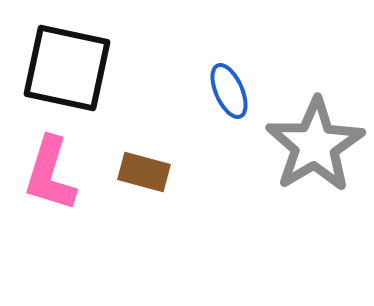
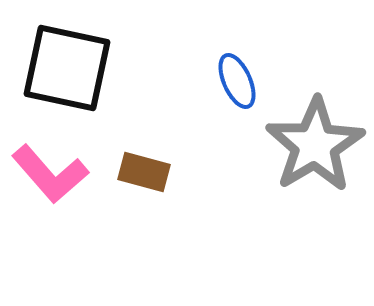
blue ellipse: moved 8 px right, 10 px up
pink L-shape: rotated 58 degrees counterclockwise
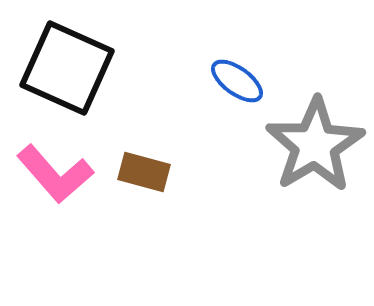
black square: rotated 12 degrees clockwise
blue ellipse: rotated 30 degrees counterclockwise
pink L-shape: moved 5 px right
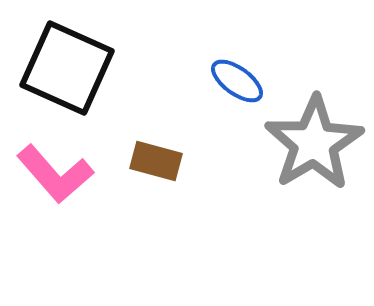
gray star: moved 1 px left, 2 px up
brown rectangle: moved 12 px right, 11 px up
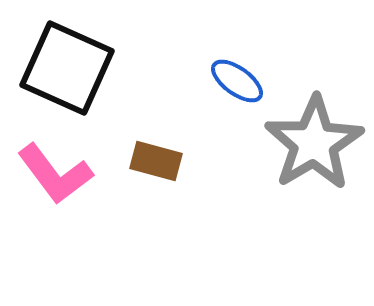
pink L-shape: rotated 4 degrees clockwise
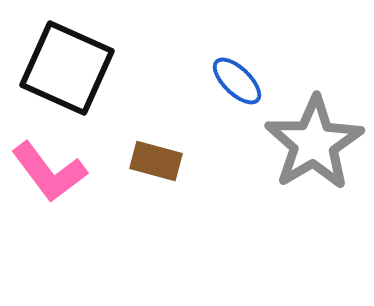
blue ellipse: rotated 8 degrees clockwise
pink L-shape: moved 6 px left, 2 px up
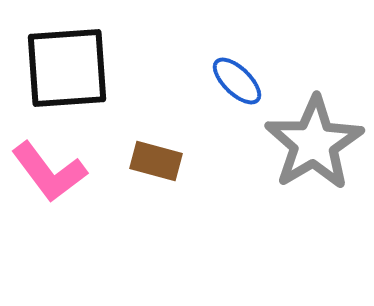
black square: rotated 28 degrees counterclockwise
